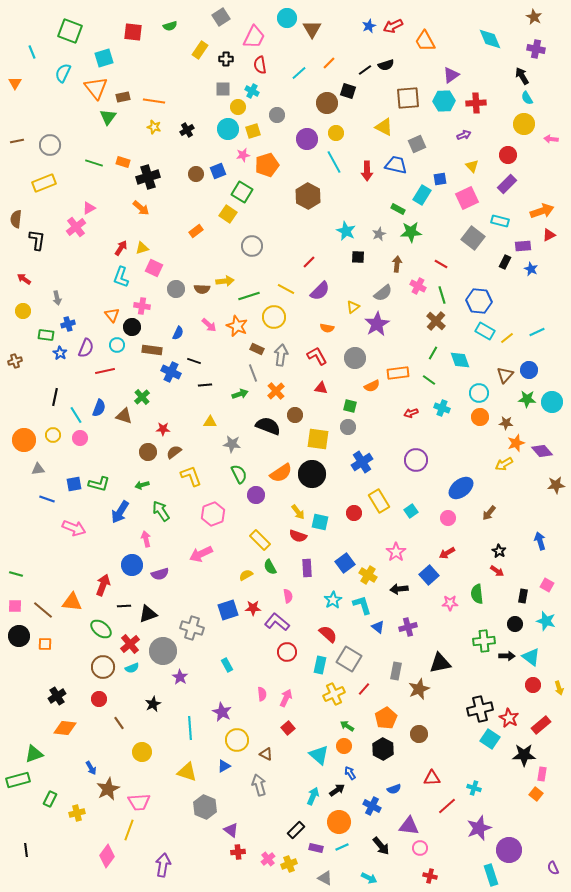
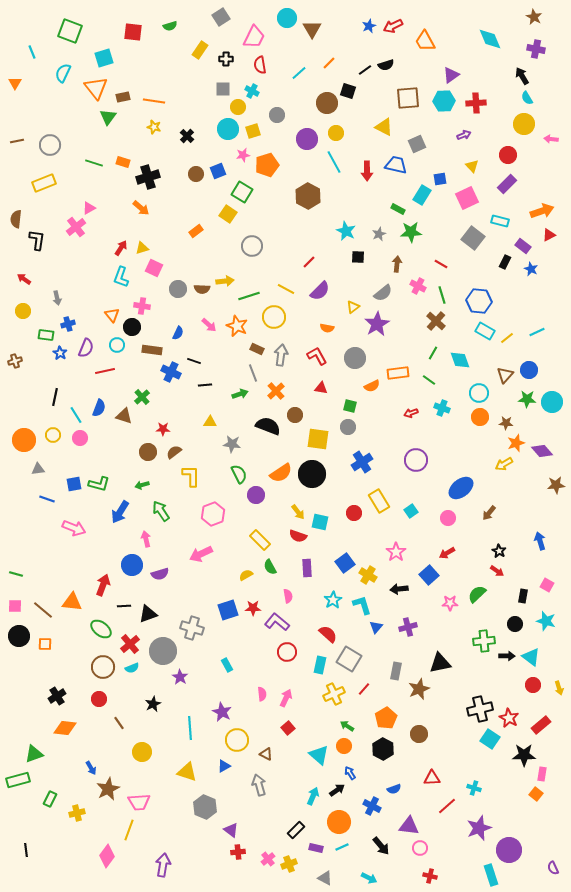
black cross at (187, 130): moved 6 px down; rotated 16 degrees counterclockwise
purple rectangle at (523, 246): rotated 42 degrees clockwise
gray circle at (176, 289): moved 2 px right
yellow L-shape at (191, 476): rotated 20 degrees clockwise
green semicircle at (477, 594): rotated 54 degrees clockwise
blue triangle at (378, 627): moved 2 px left; rotated 32 degrees clockwise
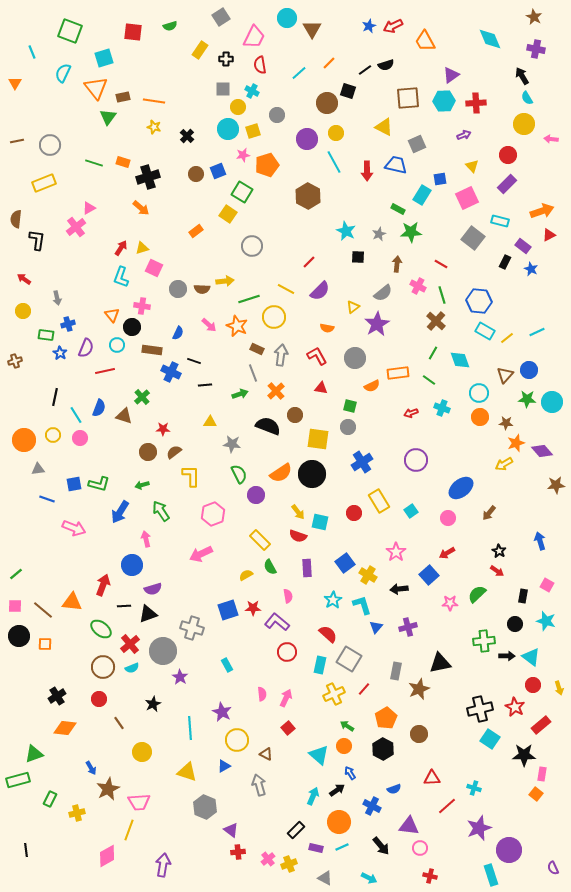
green line at (249, 296): moved 3 px down
green line at (16, 574): rotated 56 degrees counterclockwise
purple semicircle at (160, 574): moved 7 px left, 15 px down
red star at (509, 718): moved 6 px right, 11 px up
pink diamond at (107, 856): rotated 25 degrees clockwise
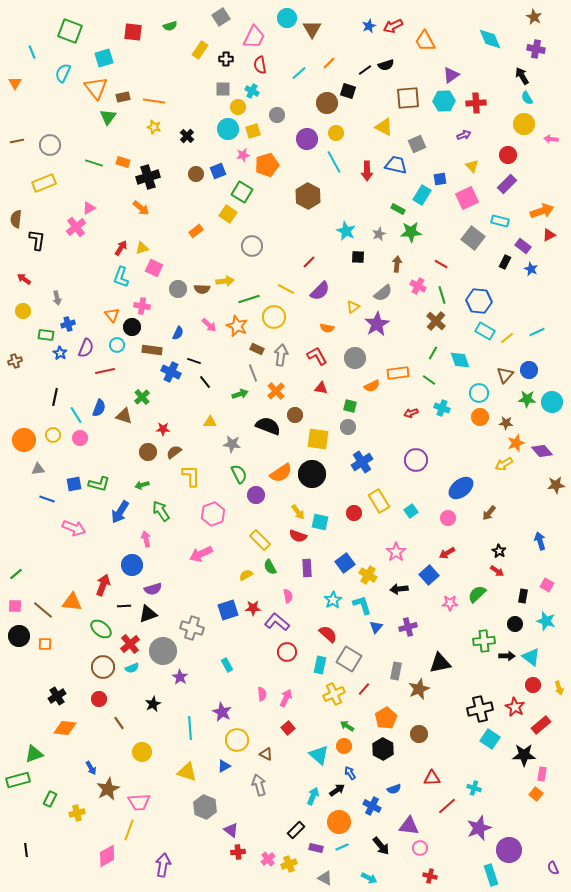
black line at (205, 385): moved 3 px up; rotated 56 degrees clockwise
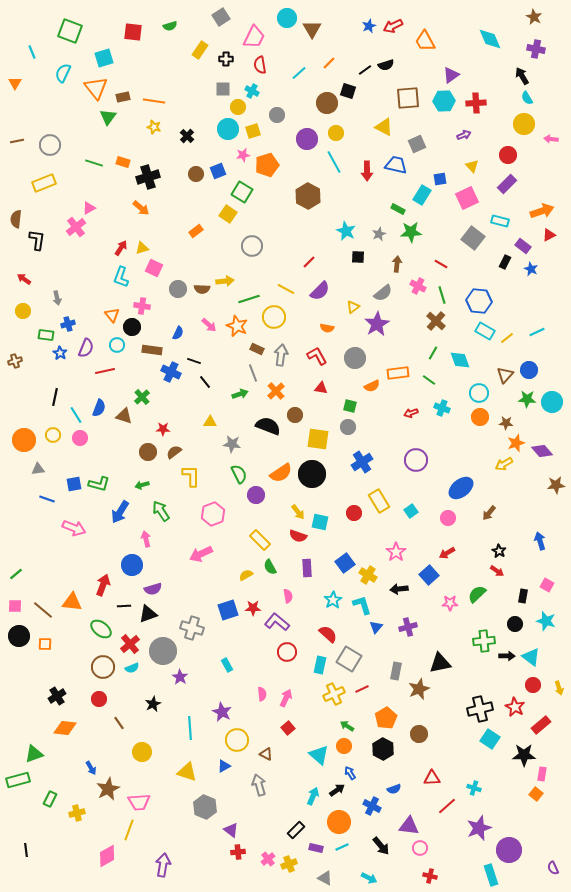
red line at (364, 689): moved 2 px left; rotated 24 degrees clockwise
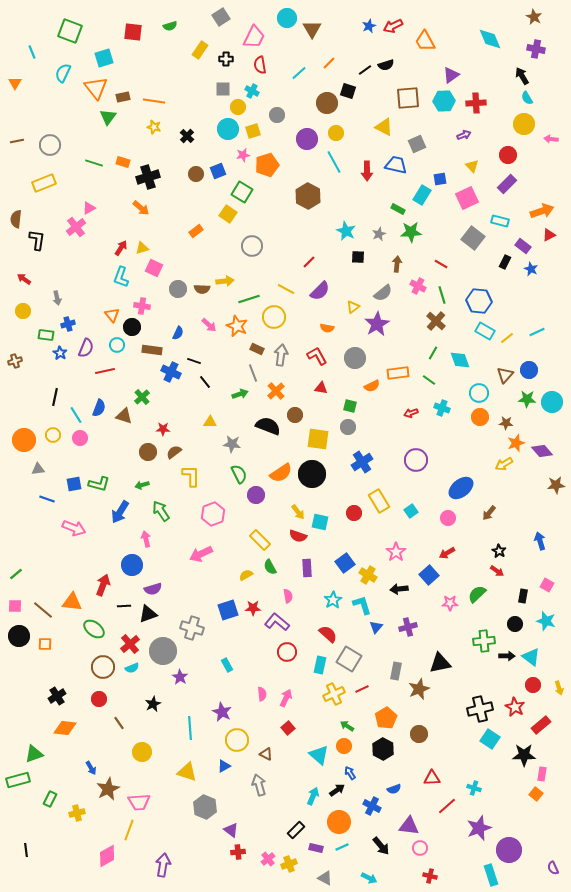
green ellipse at (101, 629): moved 7 px left
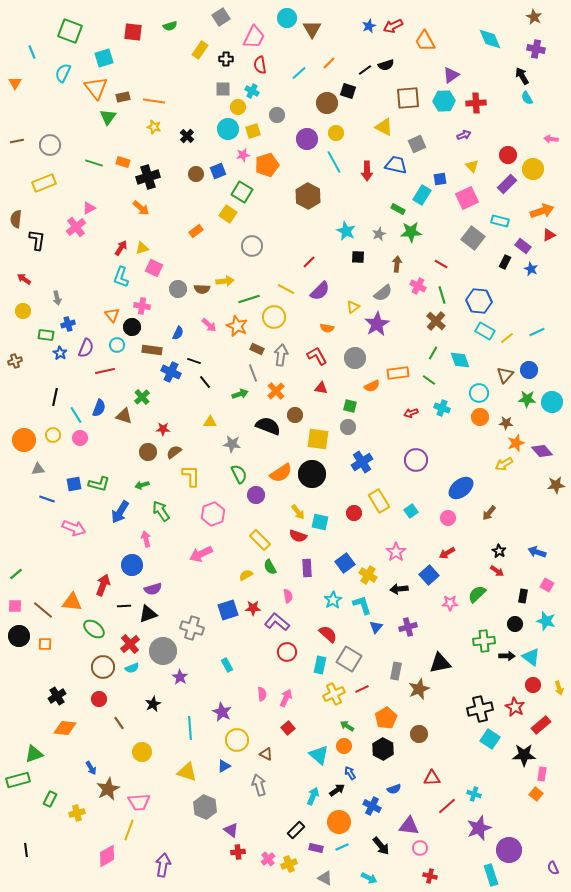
yellow circle at (524, 124): moved 9 px right, 45 px down
blue arrow at (540, 541): moved 3 px left, 11 px down; rotated 54 degrees counterclockwise
cyan cross at (474, 788): moved 6 px down
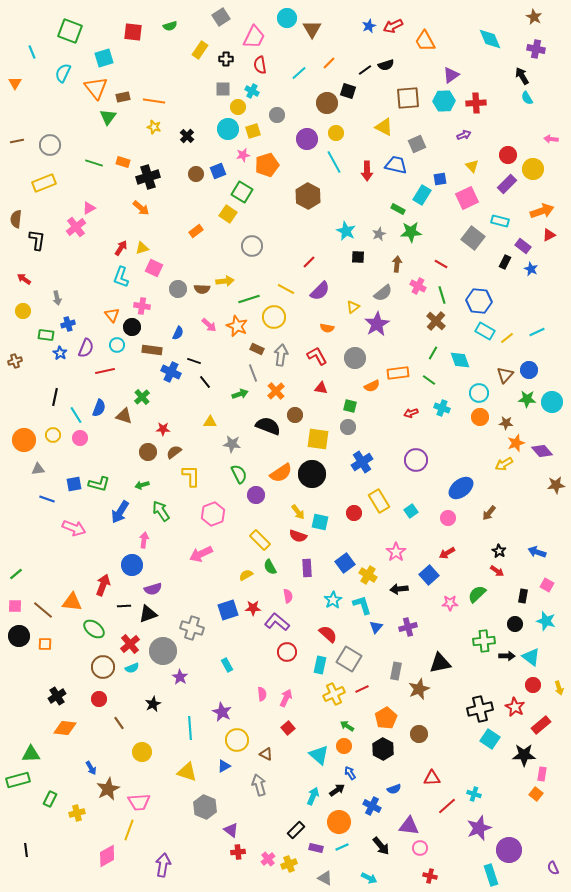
pink arrow at (146, 539): moved 2 px left, 1 px down; rotated 21 degrees clockwise
green triangle at (34, 754): moved 3 px left; rotated 18 degrees clockwise
